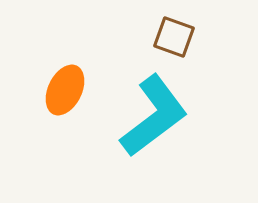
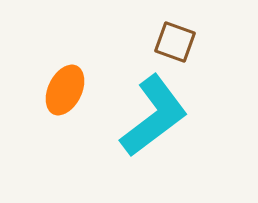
brown square: moved 1 px right, 5 px down
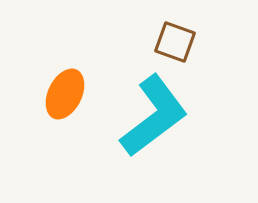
orange ellipse: moved 4 px down
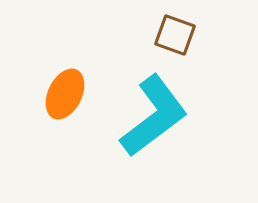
brown square: moved 7 px up
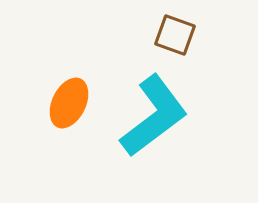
orange ellipse: moved 4 px right, 9 px down
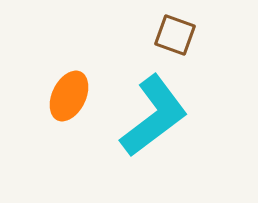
orange ellipse: moved 7 px up
